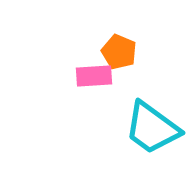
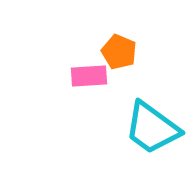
pink rectangle: moved 5 px left
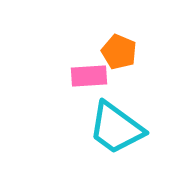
cyan trapezoid: moved 36 px left
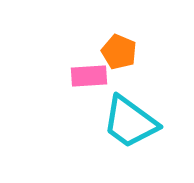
cyan trapezoid: moved 14 px right, 6 px up
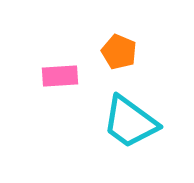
pink rectangle: moved 29 px left
